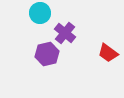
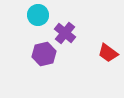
cyan circle: moved 2 px left, 2 px down
purple hexagon: moved 3 px left
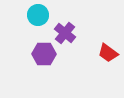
purple hexagon: rotated 15 degrees clockwise
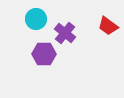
cyan circle: moved 2 px left, 4 px down
red trapezoid: moved 27 px up
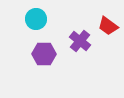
purple cross: moved 15 px right, 8 px down
